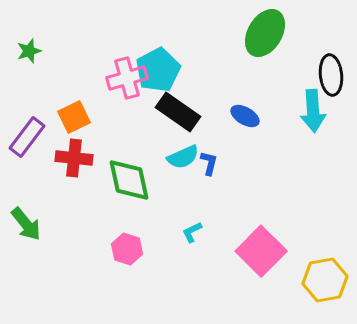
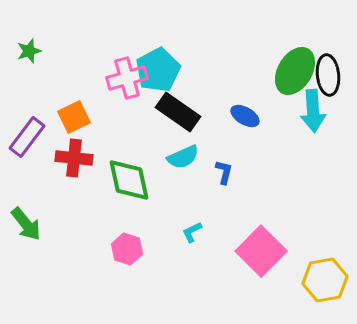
green ellipse: moved 30 px right, 38 px down
black ellipse: moved 3 px left
blue L-shape: moved 15 px right, 9 px down
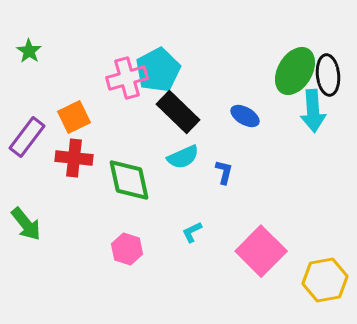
green star: rotated 20 degrees counterclockwise
black rectangle: rotated 9 degrees clockwise
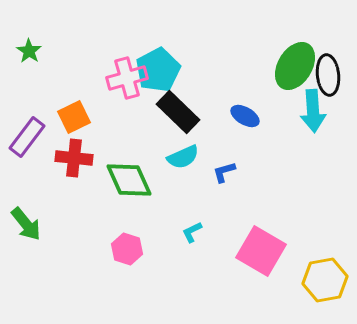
green ellipse: moved 5 px up
blue L-shape: rotated 120 degrees counterclockwise
green diamond: rotated 12 degrees counterclockwise
pink square: rotated 15 degrees counterclockwise
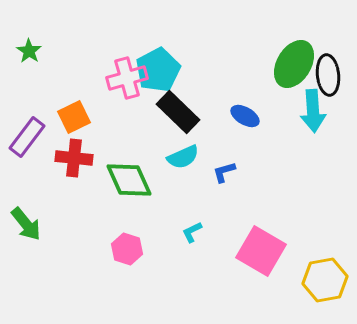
green ellipse: moved 1 px left, 2 px up
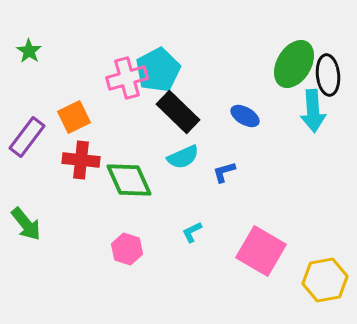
red cross: moved 7 px right, 2 px down
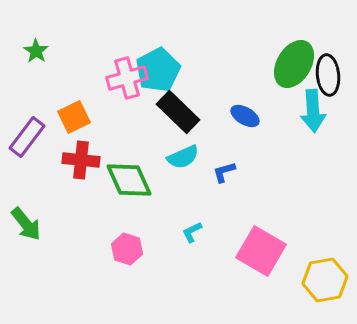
green star: moved 7 px right
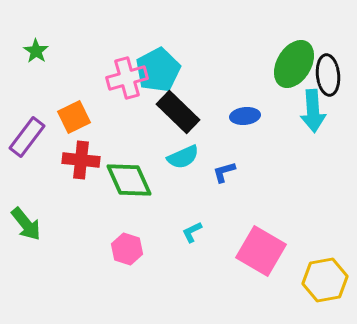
blue ellipse: rotated 36 degrees counterclockwise
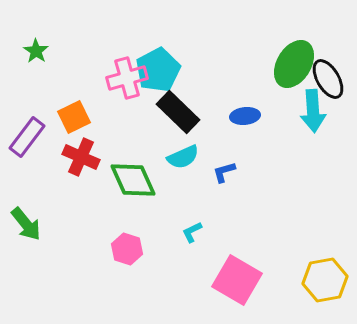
black ellipse: moved 4 px down; rotated 24 degrees counterclockwise
red cross: moved 3 px up; rotated 18 degrees clockwise
green diamond: moved 4 px right
pink square: moved 24 px left, 29 px down
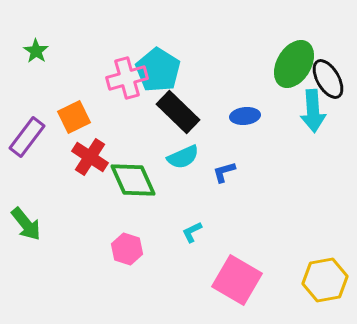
cyan pentagon: rotated 12 degrees counterclockwise
red cross: moved 9 px right; rotated 9 degrees clockwise
